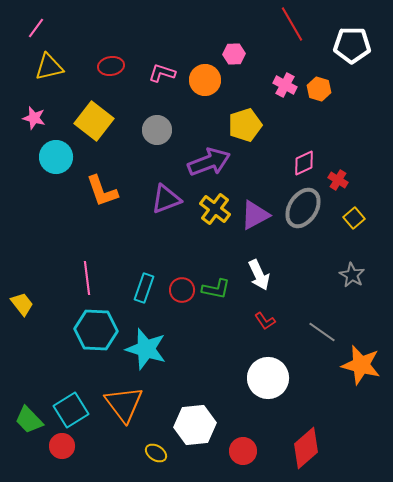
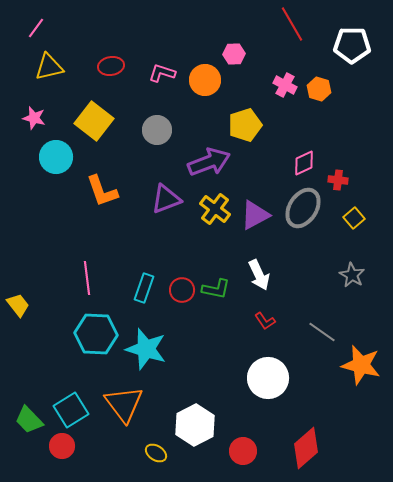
red cross at (338, 180): rotated 24 degrees counterclockwise
yellow trapezoid at (22, 304): moved 4 px left, 1 px down
cyan hexagon at (96, 330): moved 4 px down
white hexagon at (195, 425): rotated 21 degrees counterclockwise
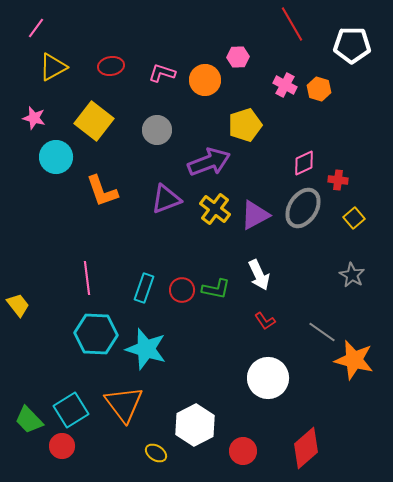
pink hexagon at (234, 54): moved 4 px right, 3 px down
yellow triangle at (49, 67): moved 4 px right; rotated 16 degrees counterclockwise
orange star at (361, 365): moved 7 px left, 5 px up
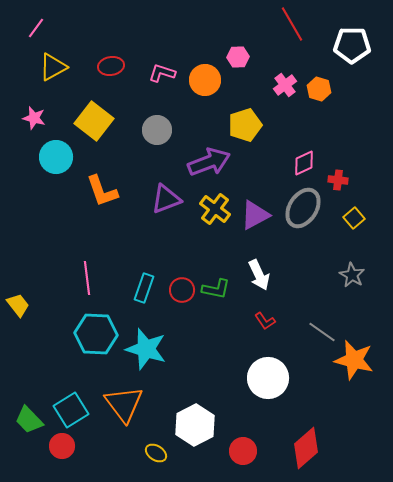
pink cross at (285, 85): rotated 25 degrees clockwise
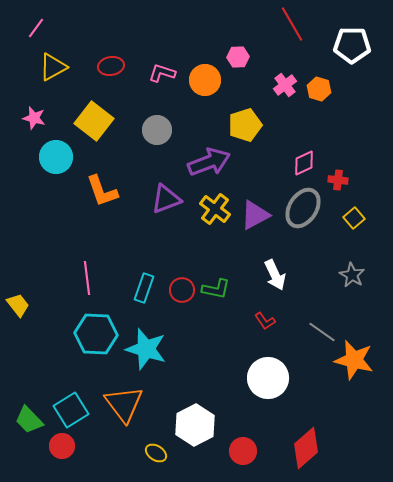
white arrow at (259, 275): moved 16 px right
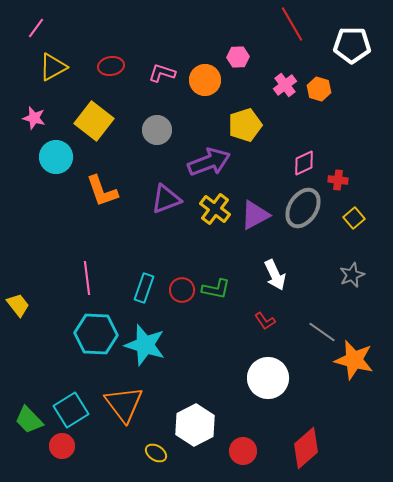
gray star at (352, 275): rotated 20 degrees clockwise
cyan star at (146, 349): moved 1 px left, 4 px up
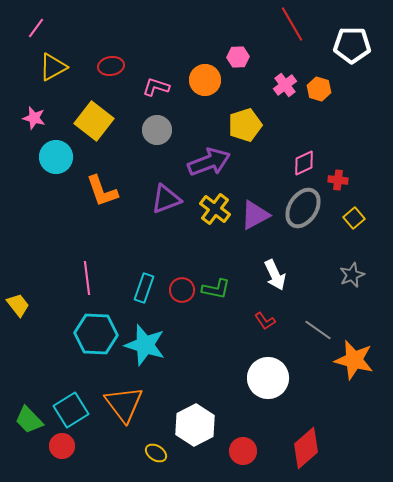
pink L-shape at (162, 73): moved 6 px left, 14 px down
gray line at (322, 332): moved 4 px left, 2 px up
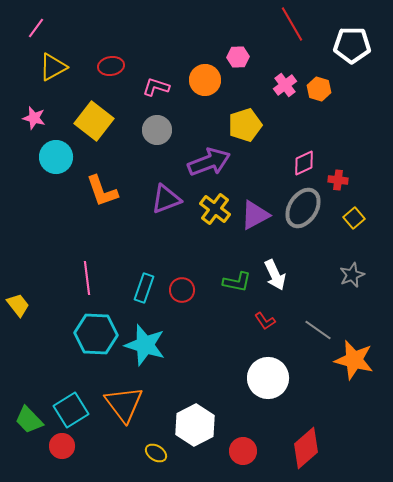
green L-shape at (216, 289): moved 21 px right, 7 px up
